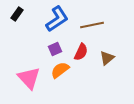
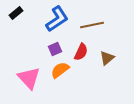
black rectangle: moved 1 px left, 1 px up; rotated 16 degrees clockwise
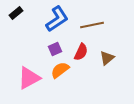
pink triangle: rotated 45 degrees clockwise
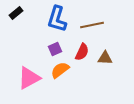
blue L-shape: rotated 140 degrees clockwise
red semicircle: moved 1 px right
brown triangle: moved 2 px left; rotated 42 degrees clockwise
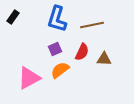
black rectangle: moved 3 px left, 4 px down; rotated 16 degrees counterclockwise
brown triangle: moved 1 px left, 1 px down
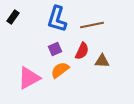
red semicircle: moved 1 px up
brown triangle: moved 2 px left, 2 px down
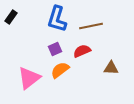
black rectangle: moved 2 px left
brown line: moved 1 px left, 1 px down
red semicircle: rotated 138 degrees counterclockwise
brown triangle: moved 9 px right, 7 px down
pink triangle: rotated 10 degrees counterclockwise
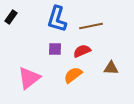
purple square: rotated 24 degrees clockwise
orange semicircle: moved 13 px right, 5 px down
